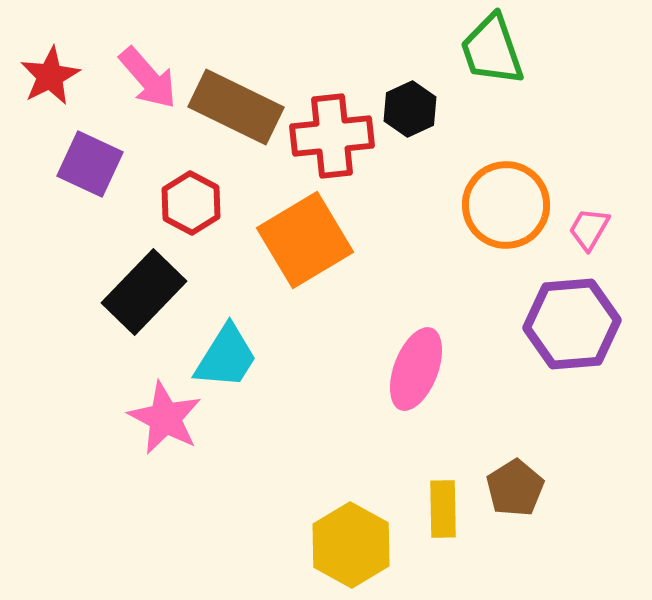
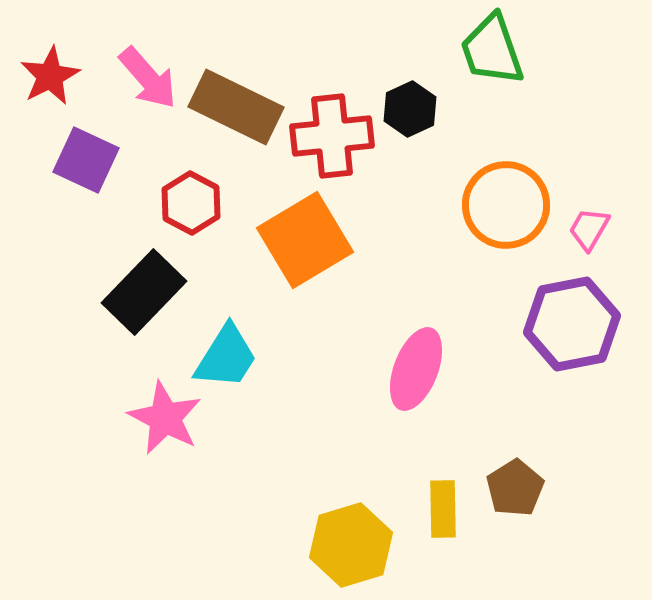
purple square: moved 4 px left, 4 px up
purple hexagon: rotated 6 degrees counterclockwise
yellow hexagon: rotated 14 degrees clockwise
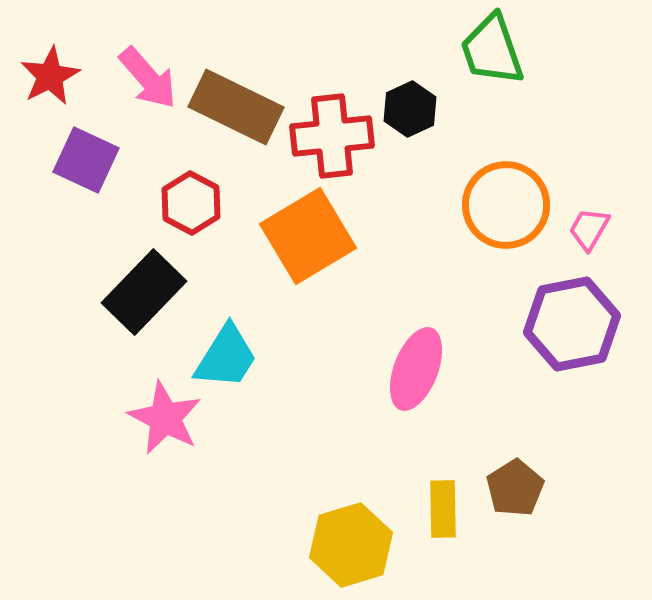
orange square: moved 3 px right, 4 px up
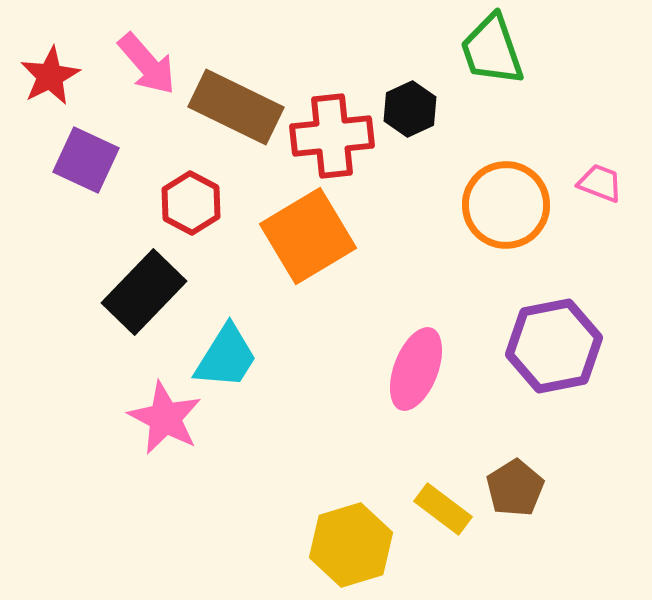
pink arrow: moved 1 px left, 14 px up
pink trapezoid: moved 11 px right, 46 px up; rotated 81 degrees clockwise
purple hexagon: moved 18 px left, 22 px down
yellow rectangle: rotated 52 degrees counterclockwise
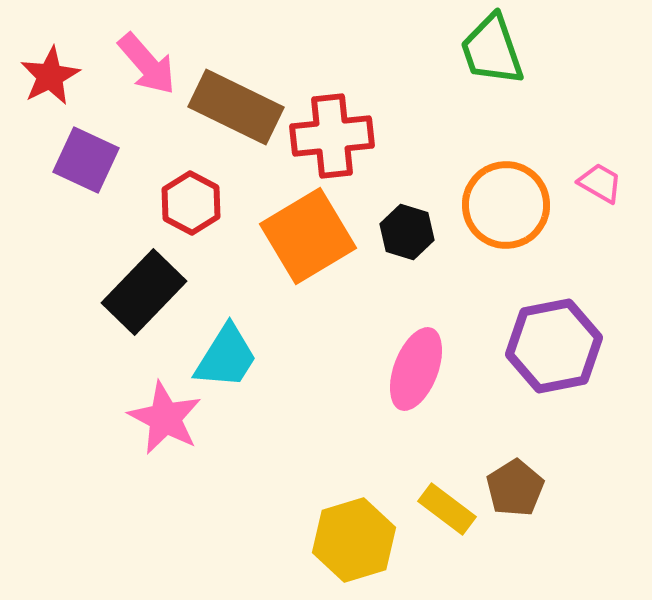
black hexagon: moved 3 px left, 123 px down; rotated 18 degrees counterclockwise
pink trapezoid: rotated 9 degrees clockwise
yellow rectangle: moved 4 px right
yellow hexagon: moved 3 px right, 5 px up
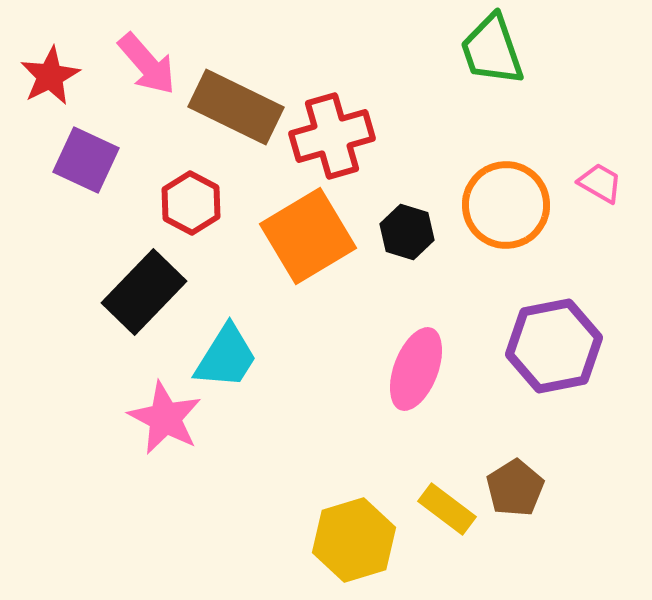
red cross: rotated 10 degrees counterclockwise
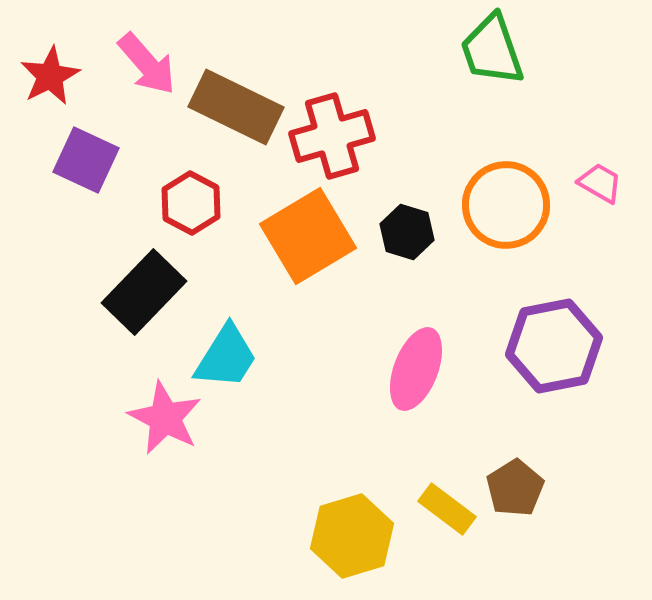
yellow hexagon: moved 2 px left, 4 px up
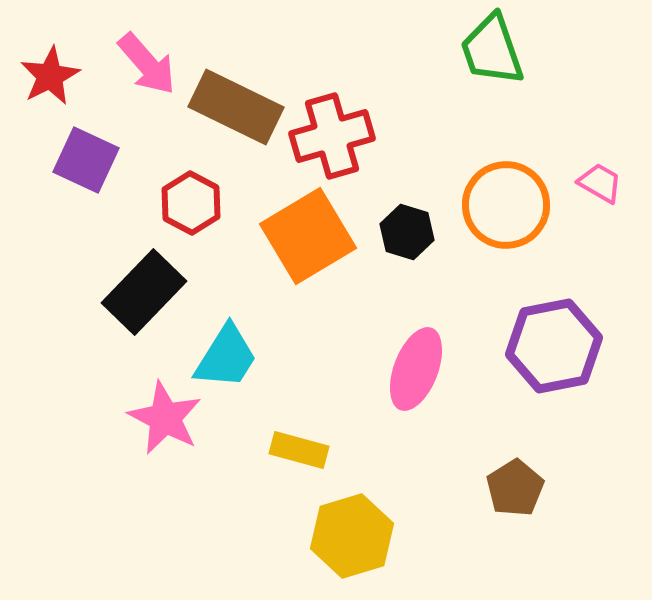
yellow rectangle: moved 148 px left, 59 px up; rotated 22 degrees counterclockwise
